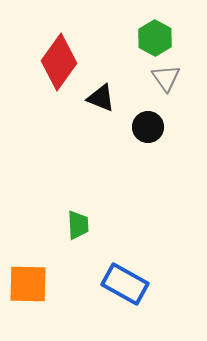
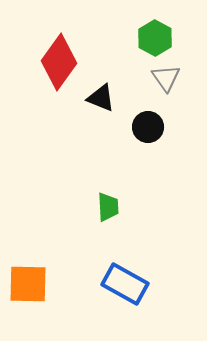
green trapezoid: moved 30 px right, 18 px up
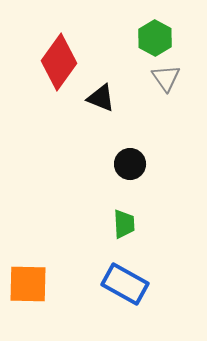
black circle: moved 18 px left, 37 px down
green trapezoid: moved 16 px right, 17 px down
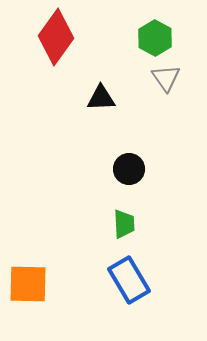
red diamond: moved 3 px left, 25 px up
black triangle: rotated 24 degrees counterclockwise
black circle: moved 1 px left, 5 px down
blue rectangle: moved 4 px right, 4 px up; rotated 30 degrees clockwise
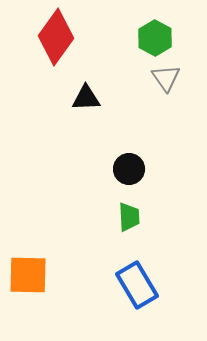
black triangle: moved 15 px left
green trapezoid: moved 5 px right, 7 px up
blue rectangle: moved 8 px right, 5 px down
orange square: moved 9 px up
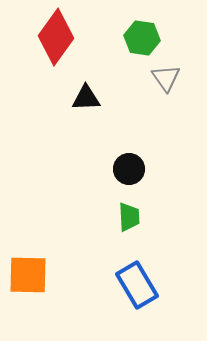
green hexagon: moved 13 px left; rotated 20 degrees counterclockwise
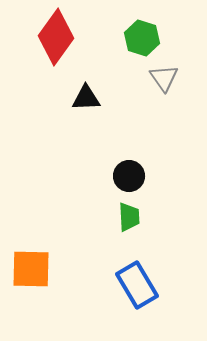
green hexagon: rotated 8 degrees clockwise
gray triangle: moved 2 px left
black circle: moved 7 px down
orange square: moved 3 px right, 6 px up
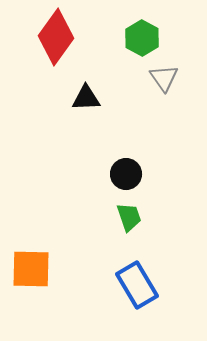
green hexagon: rotated 12 degrees clockwise
black circle: moved 3 px left, 2 px up
green trapezoid: rotated 16 degrees counterclockwise
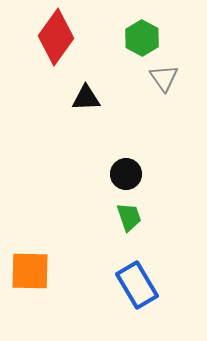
orange square: moved 1 px left, 2 px down
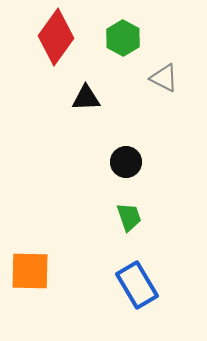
green hexagon: moved 19 px left
gray triangle: rotated 28 degrees counterclockwise
black circle: moved 12 px up
